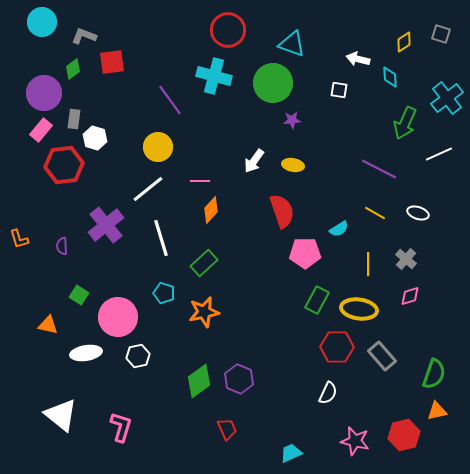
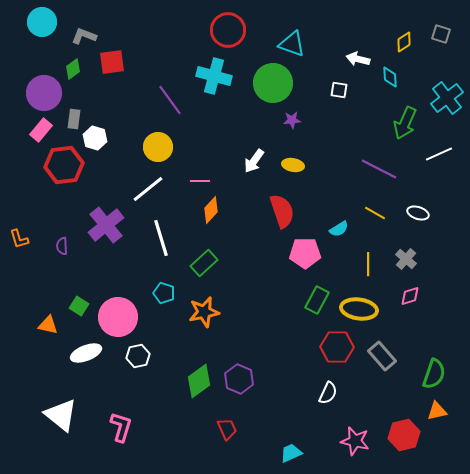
green square at (79, 295): moved 11 px down
white ellipse at (86, 353): rotated 12 degrees counterclockwise
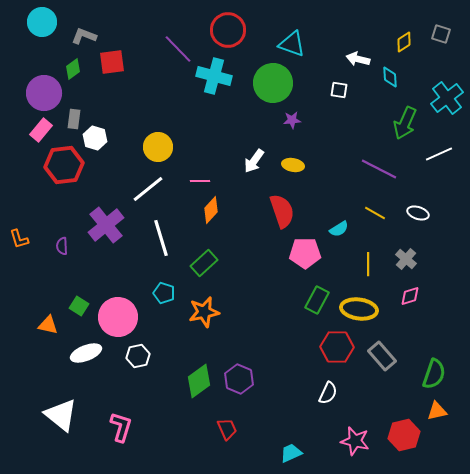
purple line at (170, 100): moved 8 px right, 51 px up; rotated 8 degrees counterclockwise
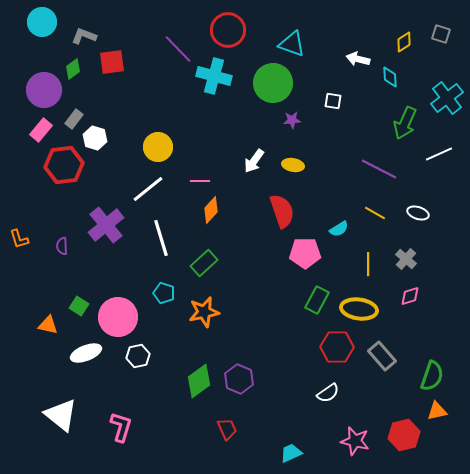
white square at (339, 90): moved 6 px left, 11 px down
purple circle at (44, 93): moved 3 px up
gray rectangle at (74, 119): rotated 30 degrees clockwise
green semicircle at (434, 374): moved 2 px left, 2 px down
white semicircle at (328, 393): rotated 30 degrees clockwise
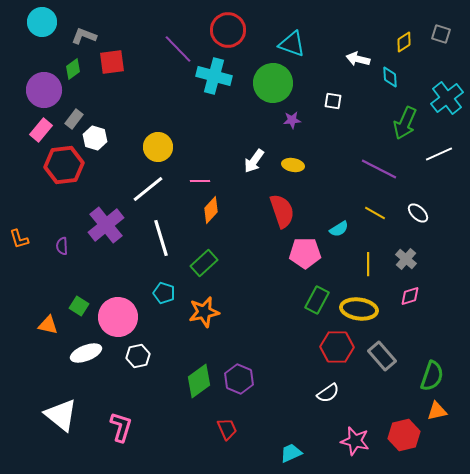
white ellipse at (418, 213): rotated 25 degrees clockwise
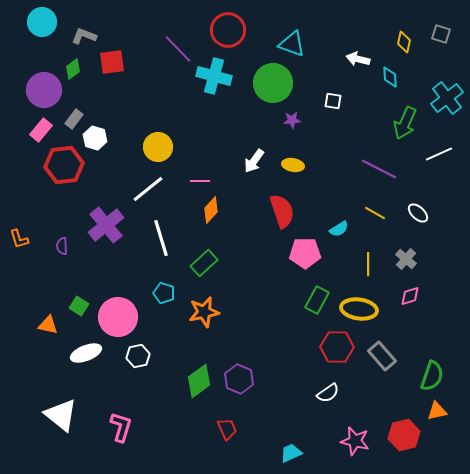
yellow diamond at (404, 42): rotated 45 degrees counterclockwise
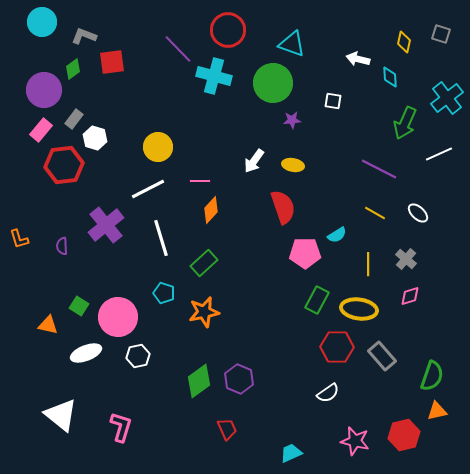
white line at (148, 189): rotated 12 degrees clockwise
red semicircle at (282, 211): moved 1 px right, 4 px up
cyan semicircle at (339, 229): moved 2 px left, 6 px down
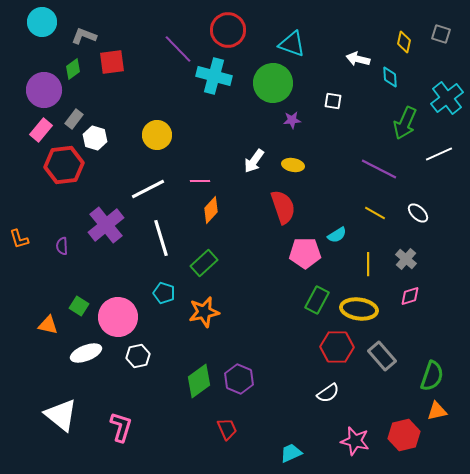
yellow circle at (158, 147): moved 1 px left, 12 px up
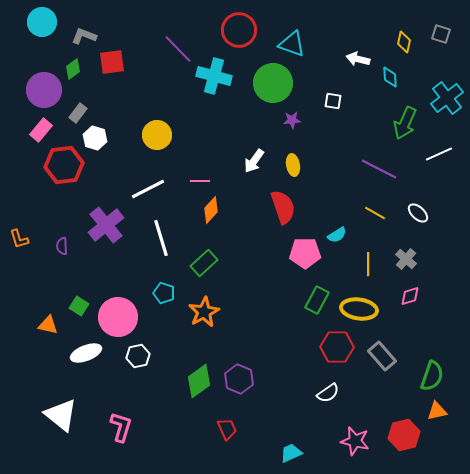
red circle at (228, 30): moved 11 px right
gray rectangle at (74, 119): moved 4 px right, 6 px up
yellow ellipse at (293, 165): rotated 70 degrees clockwise
orange star at (204, 312): rotated 16 degrees counterclockwise
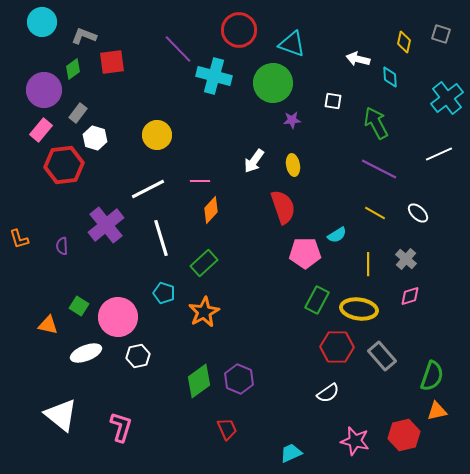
green arrow at (405, 123): moved 29 px left; rotated 128 degrees clockwise
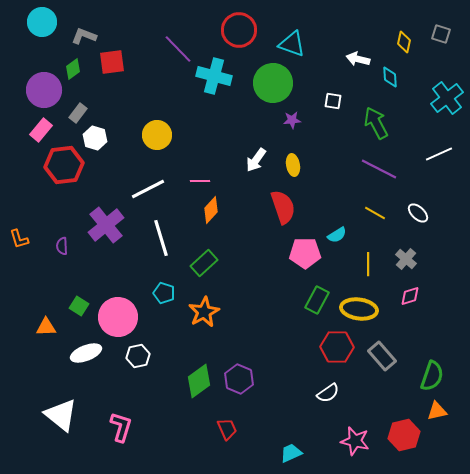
white arrow at (254, 161): moved 2 px right, 1 px up
orange triangle at (48, 325): moved 2 px left, 2 px down; rotated 15 degrees counterclockwise
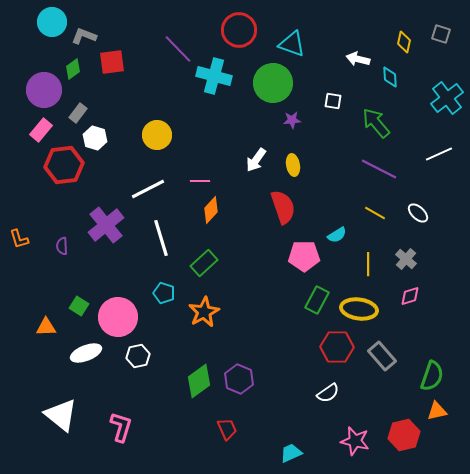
cyan circle at (42, 22): moved 10 px right
green arrow at (376, 123): rotated 12 degrees counterclockwise
pink pentagon at (305, 253): moved 1 px left, 3 px down
